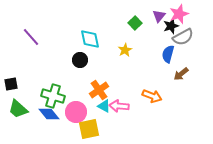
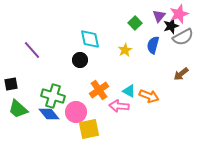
purple line: moved 1 px right, 13 px down
blue semicircle: moved 15 px left, 9 px up
orange arrow: moved 3 px left
cyan triangle: moved 25 px right, 15 px up
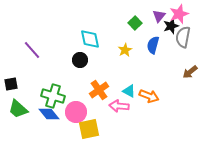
gray semicircle: rotated 130 degrees clockwise
brown arrow: moved 9 px right, 2 px up
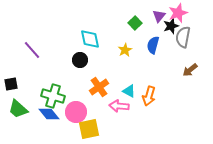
pink star: moved 1 px left, 1 px up
brown arrow: moved 2 px up
orange cross: moved 3 px up
orange arrow: rotated 84 degrees clockwise
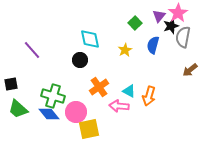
pink star: rotated 12 degrees counterclockwise
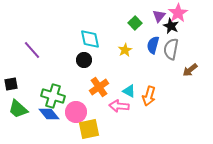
black star: rotated 28 degrees counterclockwise
gray semicircle: moved 12 px left, 12 px down
black circle: moved 4 px right
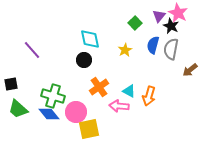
pink star: rotated 12 degrees counterclockwise
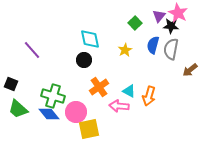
black star: rotated 21 degrees counterclockwise
black square: rotated 32 degrees clockwise
